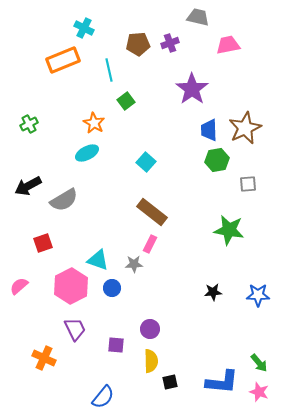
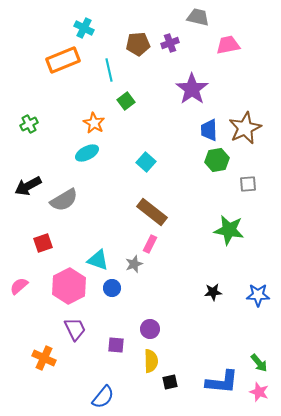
gray star: rotated 18 degrees counterclockwise
pink hexagon: moved 2 px left
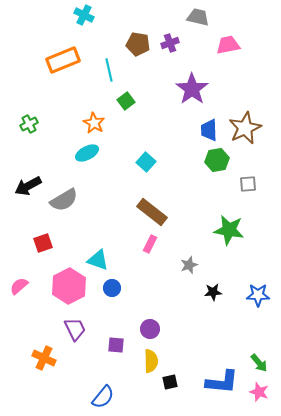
cyan cross: moved 13 px up
brown pentagon: rotated 15 degrees clockwise
gray star: moved 55 px right, 1 px down
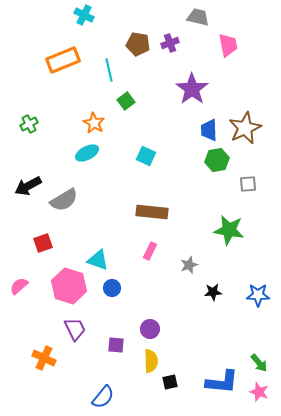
pink trapezoid: rotated 90 degrees clockwise
cyan square: moved 6 px up; rotated 18 degrees counterclockwise
brown rectangle: rotated 32 degrees counterclockwise
pink rectangle: moved 7 px down
pink hexagon: rotated 16 degrees counterclockwise
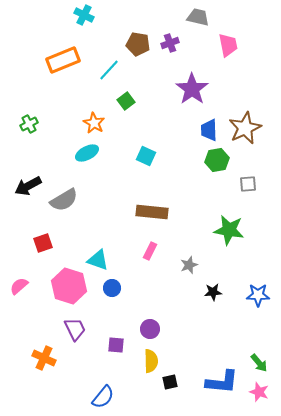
cyan line: rotated 55 degrees clockwise
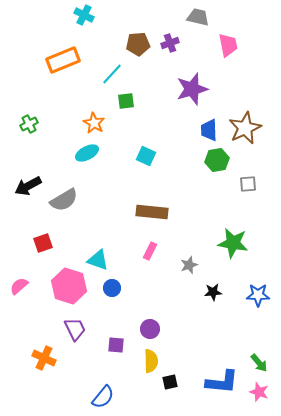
brown pentagon: rotated 15 degrees counterclockwise
cyan line: moved 3 px right, 4 px down
purple star: rotated 20 degrees clockwise
green square: rotated 30 degrees clockwise
green star: moved 4 px right, 13 px down
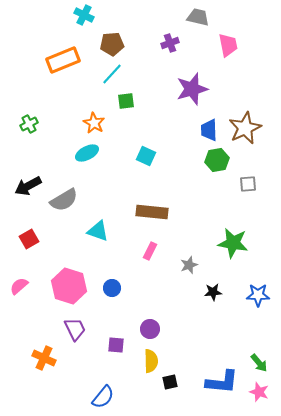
brown pentagon: moved 26 px left
red square: moved 14 px left, 4 px up; rotated 12 degrees counterclockwise
cyan triangle: moved 29 px up
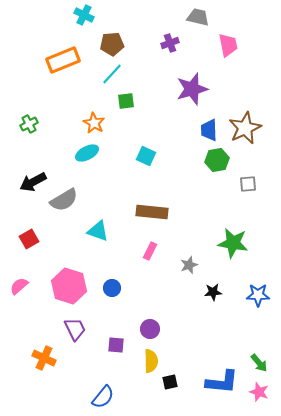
black arrow: moved 5 px right, 4 px up
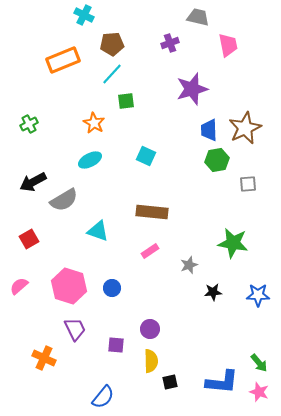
cyan ellipse: moved 3 px right, 7 px down
pink rectangle: rotated 30 degrees clockwise
